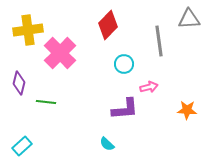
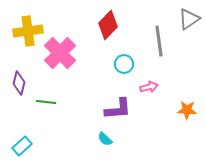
gray triangle: rotated 30 degrees counterclockwise
yellow cross: moved 1 px down
purple L-shape: moved 7 px left
cyan semicircle: moved 2 px left, 5 px up
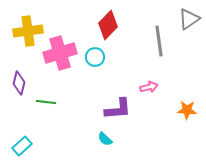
pink cross: rotated 28 degrees clockwise
cyan circle: moved 29 px left, 7 px up
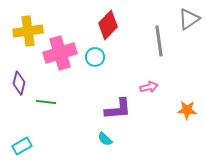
cyan rectangle: rotated 12 degrees clockwise
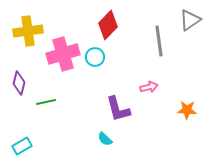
gray triangle: moved 1 px right, 1 px down
pink cross: moved 3 px right, 1 px down
green line: rotated 18 degrees counterclockwise
purple L-shape: rotated 80 degrees clockwise
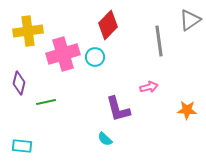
cyan rectangle: rotated 36 degrees clockwise
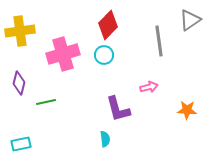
yellow cross: moved 8 px left
cyan circle: moved 9 px right, 2 px up
cyan semicircle: rotated 140 degrees counterclockwise
cyan rectangle: moved 1 px left, 2 px up; rotated 18 degrees counterclockwise
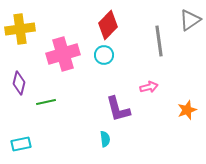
yellow cross: moved 2 px up
orange star: rotated 24 degrees counterclockwise
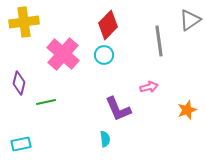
yellow cross: moved 4 px right, 7 px up
pink cross: rotated 32 degrees counterclockwise
purple L-shape: rotated 8 degrees counterclockwise
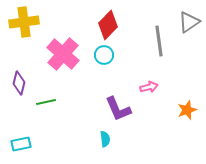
gray triangle: moved 1 px left, 2 px down
